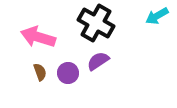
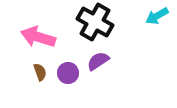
black cross: moved 1 px left, 1 px up
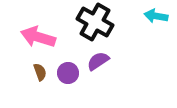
cyan arrow: moved 1 px left; rotated 40 degrees clockwise
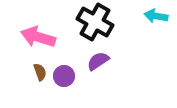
purple circle: moved 4 px left, 3 px down
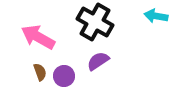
pink arrow: rotated 12 degrees clockwise
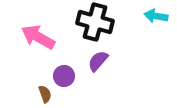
black cross: rotated 15 degrees counterclockwise
purple semicircle: rotated 15 degrees counterclockwise
brown semicircle: moved 5 px right, 22 px down
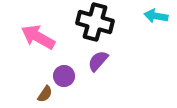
brown semicircle: rotated 54 degrees clockwise
